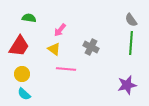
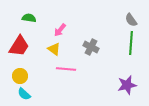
yellow circle: moved 2 px left, 2 px down
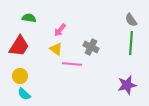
yellow triangle: moved 2 px right
pink line: moved 6 px right, 5 px up
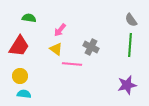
green line: moved 1 px left, 2 px down
cyan semicircle: rotated 144 degrees clockwise
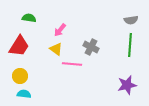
gray semicircle: rotated 64 degrees counterclockwise
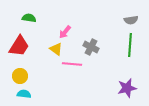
pink arrow: moved 5 px right, 2 px down
purple star: moved 3 px down
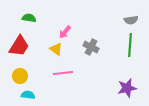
pink line: moved 9 px left, 9 px down; rotated 12 degrees counterclockwise
cyan semicircle: moved 4 px right, 1 px down
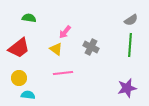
gray semicircle: rotated 24 degrees counterclockwise
red trapezoid: moved 2 px down; rotated 20 degrees clockwise
yellow circle: moved 1 px left, 2 px down
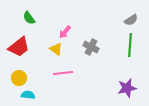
green semicircle: rotated 136 degrees counterclockwise
red trapezoid: moved 1 px up
